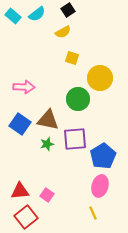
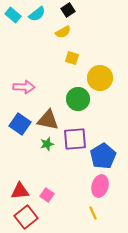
cyan rectangle: moved 1 px up
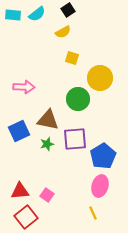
cyan rectangle: rotated 35 degrees counterclockwise
blue square: moved 1 px left, 7 px down; rotated 30 degrees clockwise
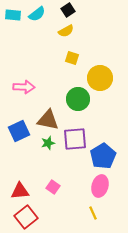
yellow semicircle: moved 3 px right, 1 px up
green star: moved 1 px right, 1 px up
pink square: moved 6 px right, 8 px up
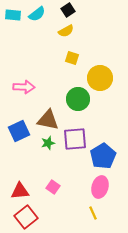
pink ellipse: moved 1 px down
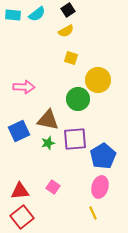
yellow square: moved 1 px left
yellow circle: moved 2 px left, 2 px down
red square: moved 4 px left
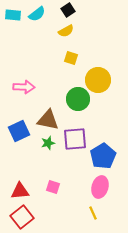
pink square: rotated 16 degrees counterclockwise
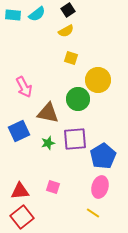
pink arrow: rotated 60 degrees clockwise
brown triangle: moved 7 px up
yellow line: rotated 32 degrees counterclockwise
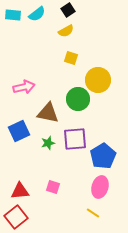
pink arrow: rotated 75 degrees counterclockwise
red square: moved 6 px left
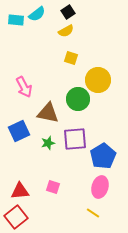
black square: moved 2 px down
cyan rectangle: moved 3 px right, 5 px down
pink arrow: rotated 75 degrees clockwise
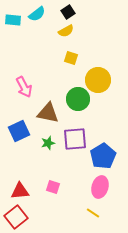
cyan rectangle: moved 3 px left
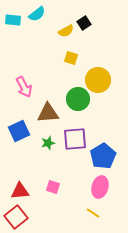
black square: moved 16 px right, 11 px down
brown triangle: rotated 15 degrees counterclockwise
